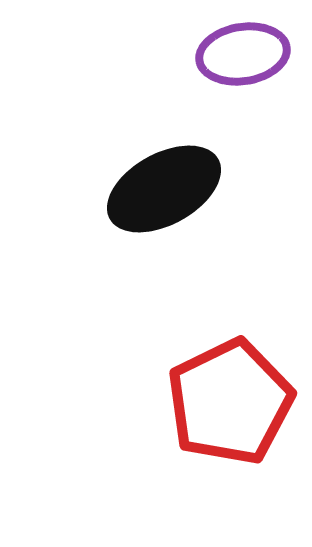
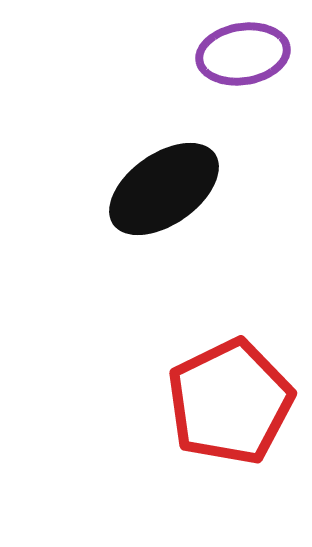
black ellipse: rotated 6 degrees counterclockwise
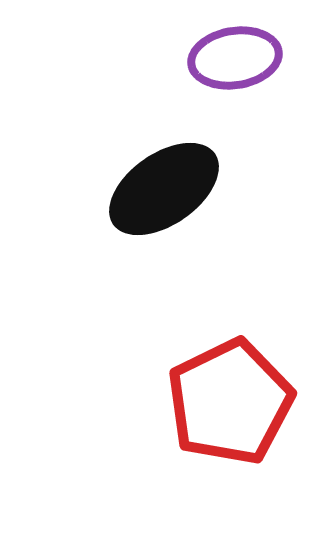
purple ellipse: moved 8 px left, 4 px down
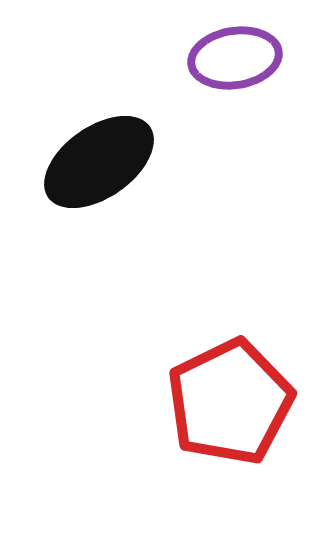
black ellipse: moved 65 px left, 27 px up
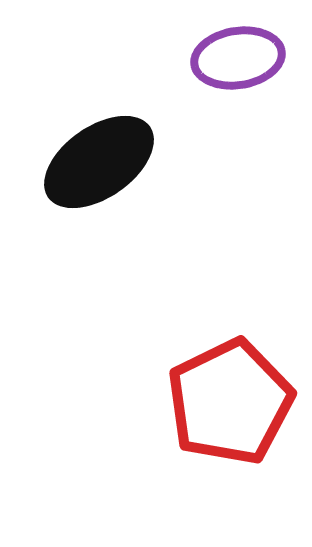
purple ellipse: moved 3 px right
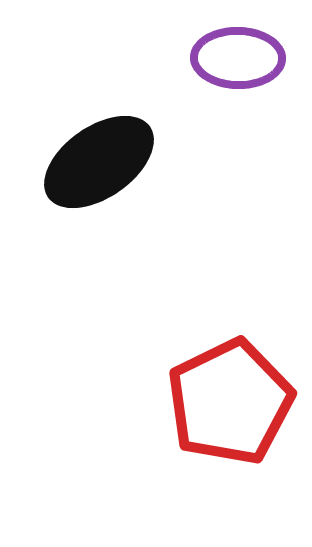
purple ellipse: rotated 10 degrees clockwise
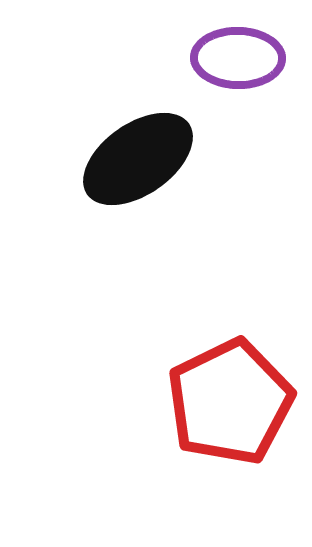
black ellipse: moved 39 px right, 3 px up
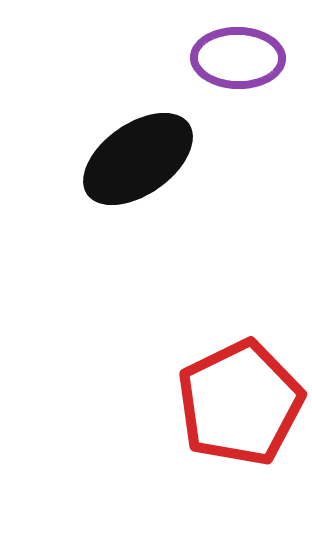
red pentagon: moved 10 px right, 1 px down
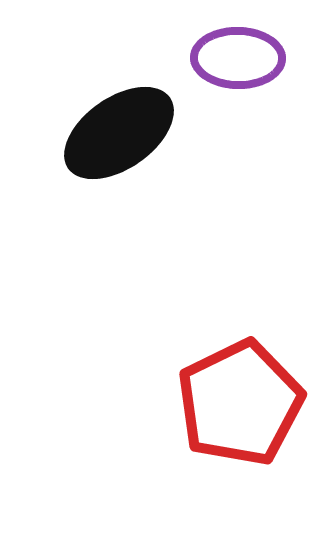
black ellipse: moved 19 px left, 26 px up
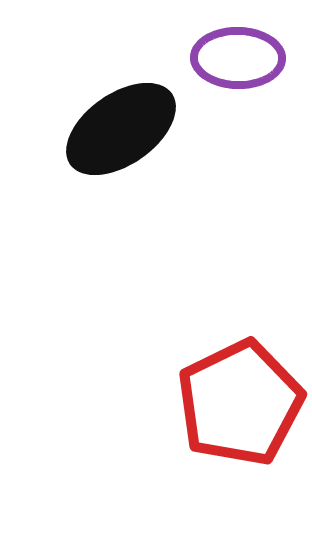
black ellipse: moved 2 px right, 4 px up
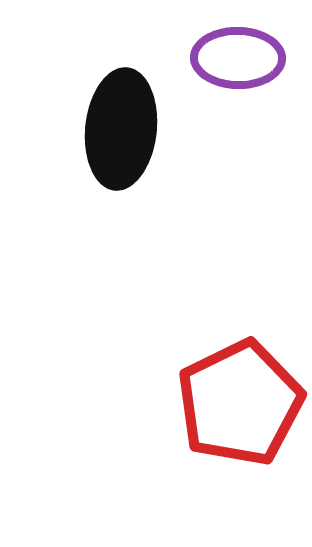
black ellipse: rotated 49 degrees counterclockwise
